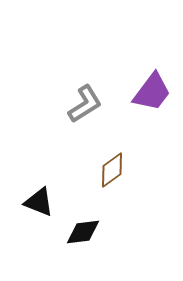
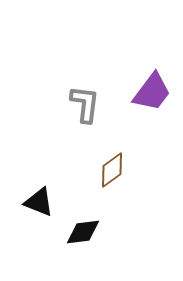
gray L-shape: rotated 51 degrees counterclockwise
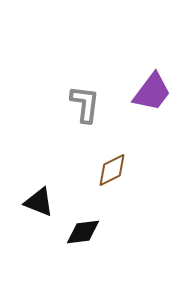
brown diamond: rotated 9 degrees clockwise
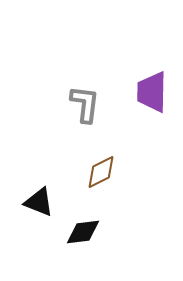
purple trapezoid: rotated 144 degrees clockwise
brown diamond: moved 11 px left, 2 px down
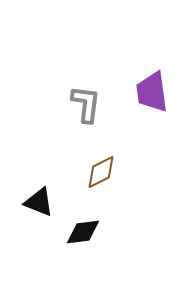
purple trapezoid: rotated 9 degrees counterclockwise
gray L-shape: moved 1 px right
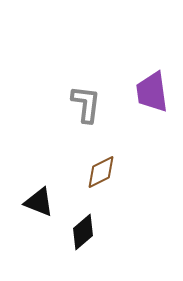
black diamond: rotated 33 degrees counterclockwise
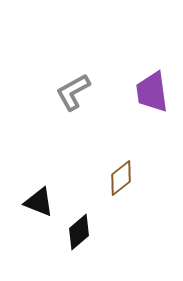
gray L-shape: moved 13 px left, 12 px up; rotated 126 degrees counterclockwise
brown diamond: moved 20 px right, 6 px down; rotated 12 degrees counterclockwise
black diamond: moved 4 px left
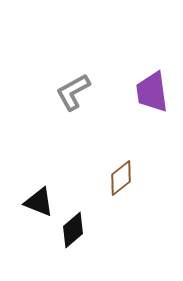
black diamond: moved 6 px left, 2 px up
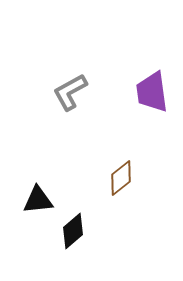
gray L-shape: moved 3 px left
black triangle: moved 1 px left, 2 px up; rotated 28 degrees counterclockwise
black diamond: moved 1 px down
